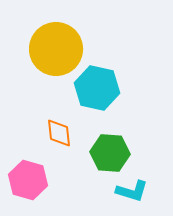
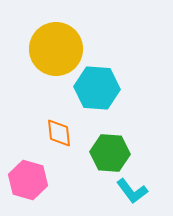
cyan hexagon: rotated 9 degrees counterclockwise
cyan L-shape: rotated 36 degrees clockwise
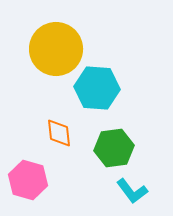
green hexagon: moved 4 px right, 5 px up; rotated 12 degrees counterclockwise
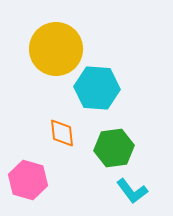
orange diamond: moved 3 px right
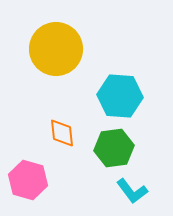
cyan hexagon: moved 23 px right, 8 px down
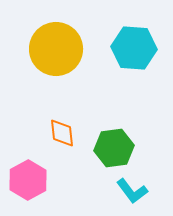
cyan hexagon: moved 14 px right, 48 px up
pink hexagon: rotated 15 degrees clockwise
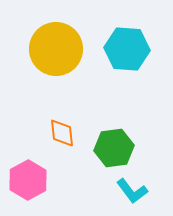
cyan hexagon: moved 7 px left, 1 px down
